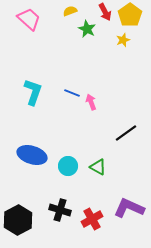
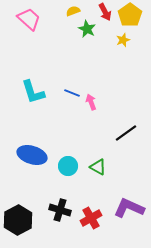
yellow semicircle: moved 3 px right
cyan L-shape: rotated 144 degrees clockwise
red cross: moved 1 px left, 1 px up
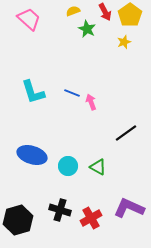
yellow star: moved 1 px right, 2 px down
black hexagon: rotated 12 degrees clockwise
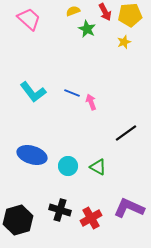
yellow pentagon: rotated 30 degrees clockwise
cyan L-shape: rotated 20 degrees counterclockwise
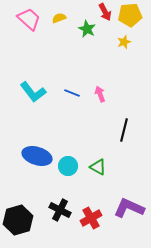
yellow semicircle: moved 14 px left, 7 px down
pink arrow: moved 9 px right, 8 px up
black line: moved 2 px left, 3 px up; rotated 40 degrees counterclockwise
blue ellipse: moved 5 px right, 1 px down
black cross: rotated 10 degrees clockwise
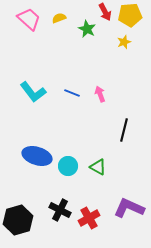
red cross: moved 2 px left
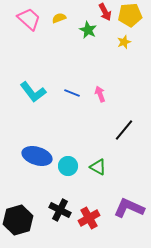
green star: moved 1 px right, 1 px down
black line: rotated 25 degrees clockwise
